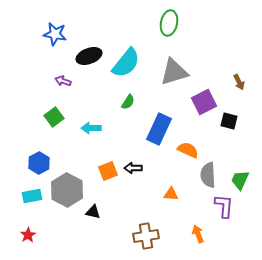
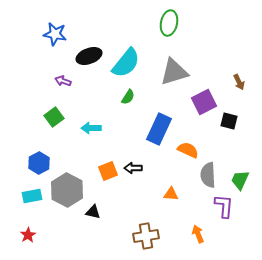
green semicircle: moved 5 px up
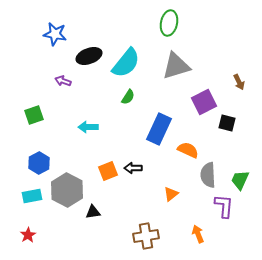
gray triangle: moved 2 px right, 6 px up
green square: moved 20 px left, 2 px up; rotated 18 degrees clockwise
black square: moved 2 px left, 2 px down
cyan arrow: moved 3 px left, 1 px up
orange triangle: rotated 42 degrees counterclockwise
black triangle: rotated 21 degrees counterclockwise
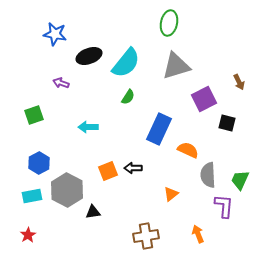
purple arrow: moved 2 px left, 2 px down
purple square: moved 3 px up
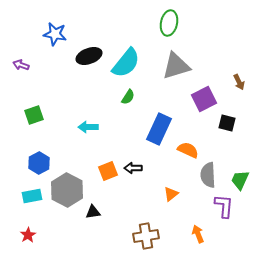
purple arrow: moved 40 px left, 18 px up
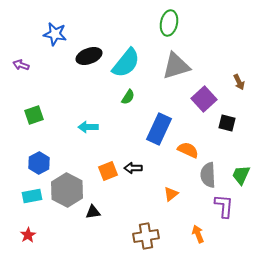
purple square: rotated 15 degrees counterclockwise
green trapezoid: moved 1 px right, 5 px up
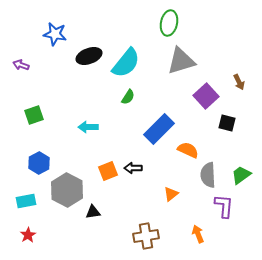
gray triangle: moved 5 px right, 5 px up
purple square: moved 2 px right, 3 px up
blue rectangle: rotated 20 degrees clockwise
green trapezoid: rotated 30 degrees clockwise
cyan rectangle: moved 6 px left, 5 px down
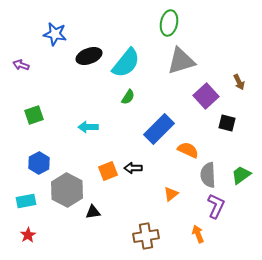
purple L-shape: moved 8 px left; rotated 20 degrees clockwise
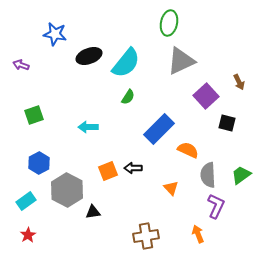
gray triangle: rotated 8 degrees counterclockwise
orange triangle: moved 6 px up; rotated 35 degrees counterclockwise
cyan rectangle: rotated 24 degrees counterclockwise
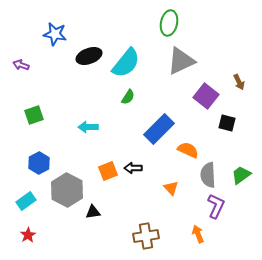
purple square: rotated 10 degrees counterclockwise
